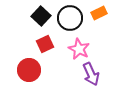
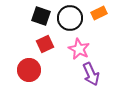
black square: rotated 24 degrees counterclockwise
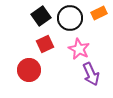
black square: rotated 36 degrees clockwise
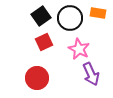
orange rectangle: moved 1 px left; rotated 35 degrees clockwise
red square: moved 1 px left, 2 px up
red circle: moved 8 px right, 8 px down
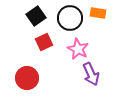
black square: moved 5 px left
pink star: moved 1 px left
red circle: moved 10 px left
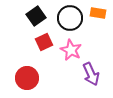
pink star: moved 7 px left, 1 px down
